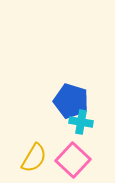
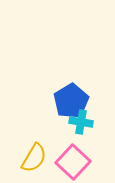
blue pentagon: rotated 24 degrees clockwise
pink square: moved 2 px down
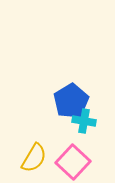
cyan cross: moved 3 px right, 1 px up
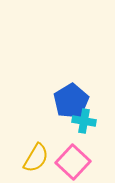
yellow semicircle: moved 2 px right
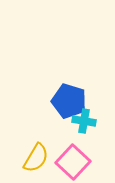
blue pentagon: moved 2 px left; rotated 24 degrees counterclockwise
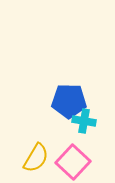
blue pentagon: rotated 16 degrees counterclockwise
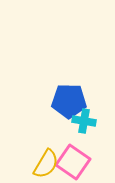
yellow semicircle: moved 10 px right, 6 px down
pink square: rotated 8 degrees counterclockwise
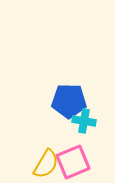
pink square: rotated 32 degrees clockwise
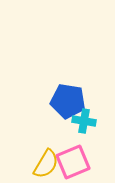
blue pentagon: moved 1 px left; rotated 8 degrees clockwise
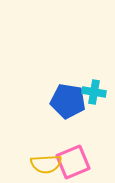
cyan cross: moved 10 px right, 29 px up
yellow semicircle: rotated 56 degrees clockwise
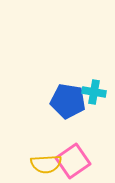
pink square: moved 1 px up; rotated 12 degrees counterclockwise
